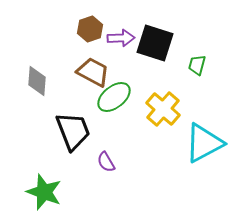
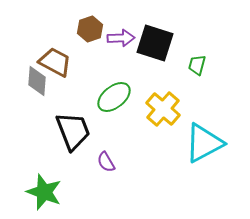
brown trapezoid: moved 38 px left, 10 px up
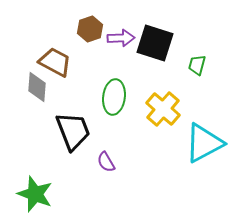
gray diamond: moved 6 px down
green ellipse: rotated 44 degrees counterclockwise
green star: moved 9 px left, 2 px down
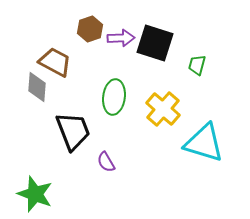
cyan triangle: rotated 45 degrees clockwise
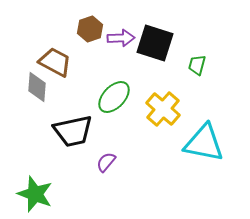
green ellipse: rotated 36 degrees clockwise
black trapezoid: rotated 99 degrees clockwise
cyan triangle: rotated 6 degrees counterclockwise
purple semicircle: rotated 70 degrees clockwise
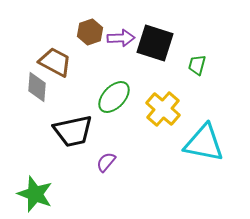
brown hexagon: moved 3 px down
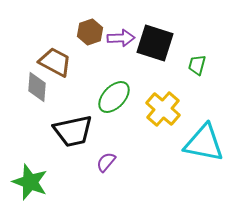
green star: moved 5 px left, 12 px up
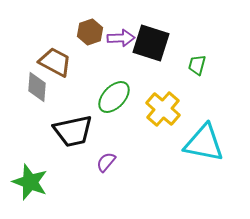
black square: moved 4 px left
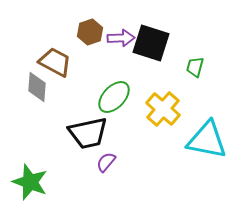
green trapezoid: moved 2 px left, 2 px down
black trapezoid: moved 15 px right, 2 px down
cyan triangle: moved 3 px right, 3 px up
